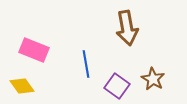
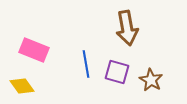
brown star: moved 2 px left, 1 px down
purple square: moved 14 px up; rotated 20 degrees counterclockwise
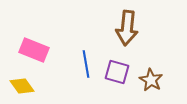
brown arrow: rotated 16 degrees clockwise
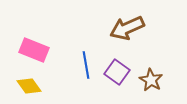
brown arrow: rotated 60 degrees clockwise
blue line: moved 1 px down
purple square: rotated 20 degrees clockwise
yellow diamond: moved 7 px right
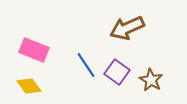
blue line: rotated 24 degrees counterclockwise
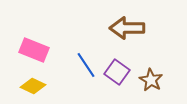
brown arrow: rotated 24 degrees clockwise
yellow diamond: moved 4 px right; rotated 30 degrees counterclockwise
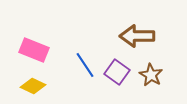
brown arrow: moved 10 px right, 8 px down
blue line: moved 1 px left
brown star: moved 5 px up
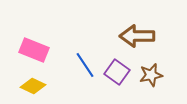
brown star: rotated 30 degrees clockwise
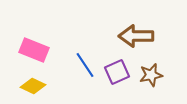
brown arrow: moved 1 px left
purple square: rotated 30 degrees clockwise
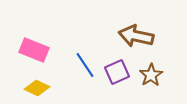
brown arrow: rotated 12 degrees clockwise
brown star: rotated 20 degrees counterclockwise
yellow diamond: moved 4 px right, 2 px down
